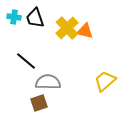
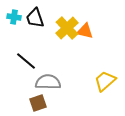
brown square: moved 1 px left
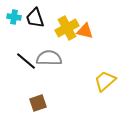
yellow cross: rotated 15 degrees clockwise
gray semicircle: moved 1 px right, 24 px up
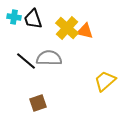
black trapezoid: moved 2 px left, 1 px down
yellow cross: rotated 20 degrees counterclockwise
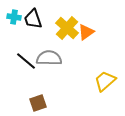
orange triangle: moved 1 px right, 1 px down; rotated 48 degrees counterclockwise
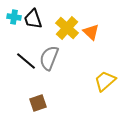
orange triangle: moved 5 px right; rotated 42 degrees counterclockwise
gray semicircle: rotated 70 degrees counterclockwise
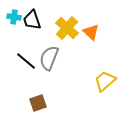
black trapezoid: moved 1 px left, 1 px down
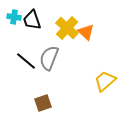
orange triangle: moved 5 px left
brown square: moved 5 px right
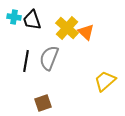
black line: rotated 60 degrees clockwise
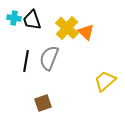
cyan cross: moved 1 px down
